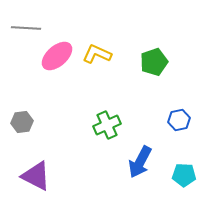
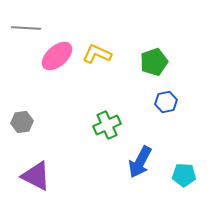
blue hexagon: moved 13 px left, 18 px up
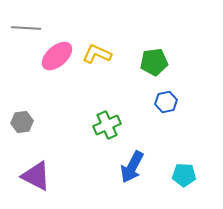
green pentagon: rotated 12 degrees clockwise
blue arrow: moved 8 px left, 5 px down
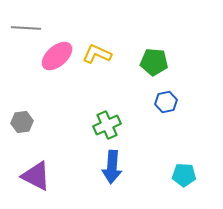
green pentagon: rotated 12 degrees clockwise
blue arrow: moved 20 px left; rotated 24 degrees counterclockwise
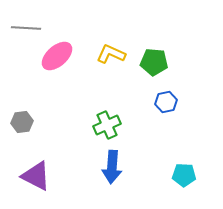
yellow L-shape: moved 14 px right
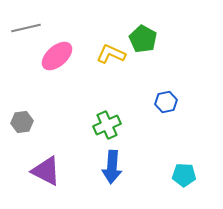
gray line: rotated 16 degrees counterclockwise
green pentagon: moved 11 px left, 23 px up; rotated 24 degrees clockwise
purple triangle: moved 10 px right, 5 px up
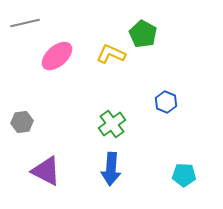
gray line: moved 1 px left, 5 px up
green pentagon: moved 5 px up
blue hexagon: rotated 25 degrees counterclockwise
green cross: moved 5 px right, 1 px up; rotated 12 degrees counterclockwise
blue arrow: moved 1 px left, 2 px down
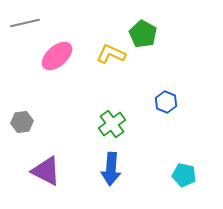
cyan pentagon: rotated 10 degrees clockwise
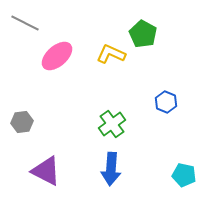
gray line: rotated 40 degrees clockwise
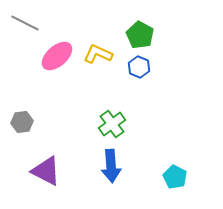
green pentagon: moved 3 px left, 1 px down
yellow L-shape: moved 13 px left
blue hexagon: moved 27 px left, 35 px up
blue arrow: moved 3 px up; rotated 8 degrees counterclockwise
cyan pentagon: moved 9 px left, 2 px down; rotated 15 degrees clockwise
